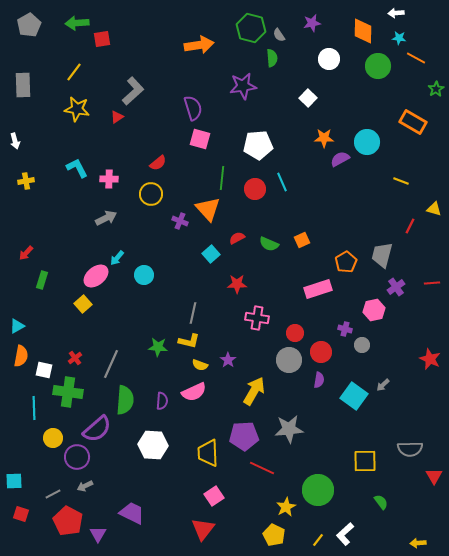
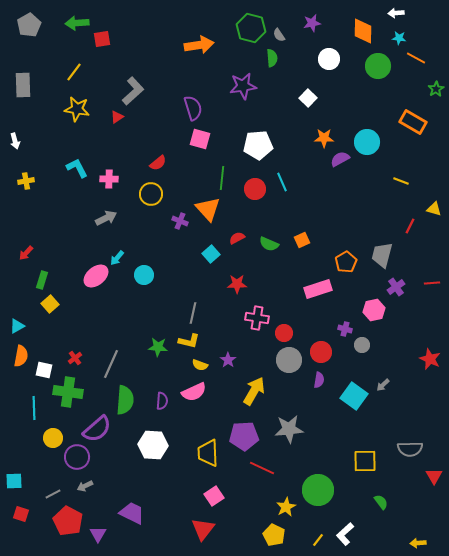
yellow square at (83, 304): moved 33 px left
red circle at (295, 333): moved 11 px left
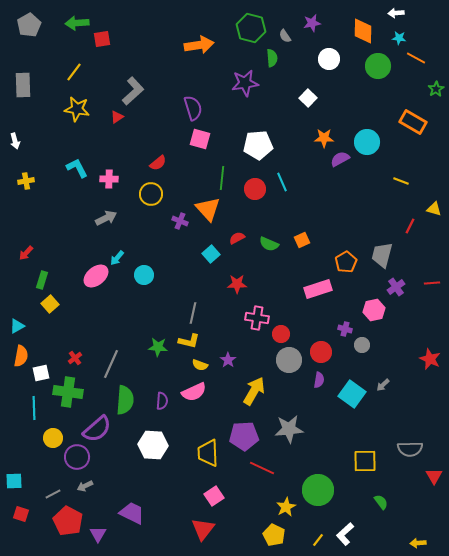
gray semicircle at (279, 35): moved 6 px right, 1 px down
purple star at (243, 86): moved 2 px right, 3 px up
red circle at (284, 333): moved 3 px left, 1 px down
white square at (44, 370): moved 3 px left, 3 px down; rotated 24 degrees counterclockwise
cyan square at (354, 396): moved 2 px left, 2 px up
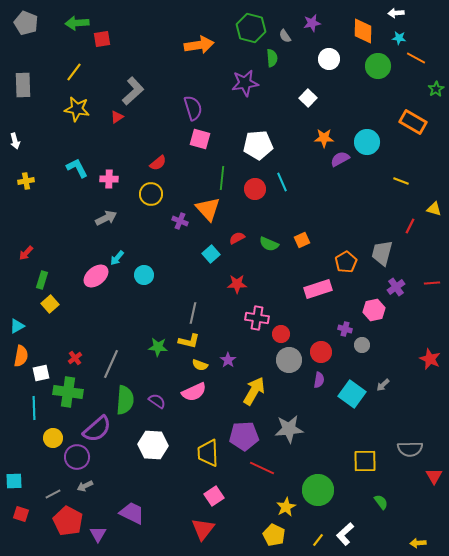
gray pentagon at (29, 25): moved 3 px left, 2 px up; rotated 20 degrees counterclockwise
gray trapezoid at (382, 255): moved 2 px up
purple semicircle at (162, 401): moved 5 px left; rotated 60 degrees counterclockwise
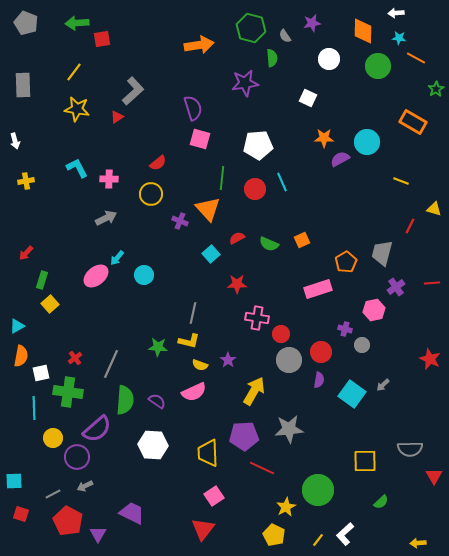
white square at (308, 98): rotated 18 degrees counterclockwise
green semicircle at (381, 502): rotated 84 degrees clockwise
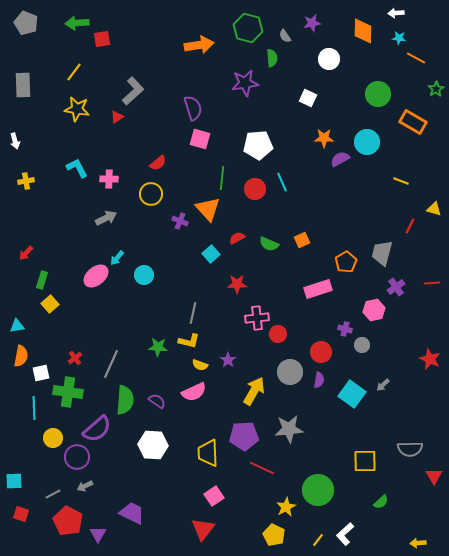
green hexagon at (251, 28): moved 3 px left
green circle at (378, 66): moved 28 px down
pink cross at (257, 318): rotated 15 degrees counterclockwise
cyan triangle at (17, 326): rotated 21 degrees clockwise
red circle at (281, 334): moved 3 px left
gray circle at (289, 360): moved 1 px right, 12 px down
